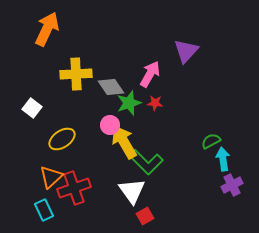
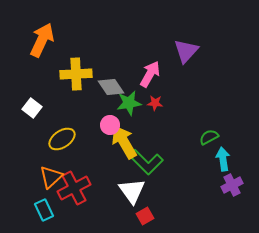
orange arrow: moved 5 px left, 11 px down
green star: rotated 10 degrees clockwise
green semicircle: moved 2 px left, 4 px up
red cross: rotated 8 degrees counterclockwise
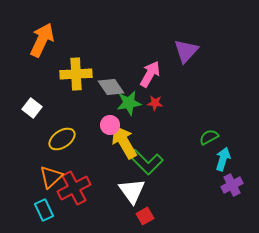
cyan arrow: rotated 25 degrees clockwise
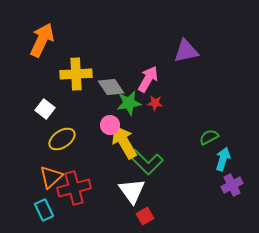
purple triangle: rotated 36 degrees clockwise
pink arrow: moved 2 px left, 5 px down
white square: moved 13 px right, 1 px down
red cross: rotated 12 degrees clockwise
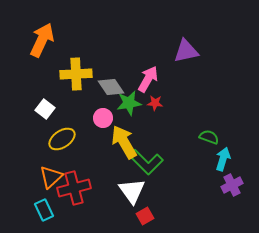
pink circle: moved 7 px left, 7 px up
green semicircle: rotated 48 degrees clockwise
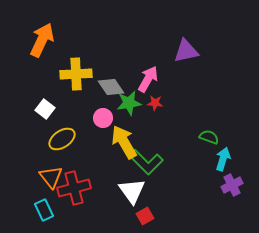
orange triangle: rotated 25 degrees counterclockwise
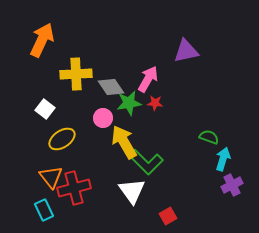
red square: moved 23 px right
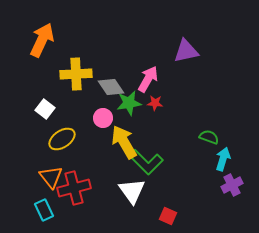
red square: rotated 36 degrees counterclockwise
